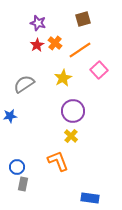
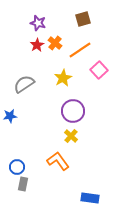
orange L-shape: rotated 15 degrees counterclockwise
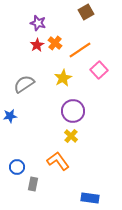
brown square: moved 3 px right, 7 px up; rotated 14 degrees counterclockwise
gray rectangle: moved 10 px right
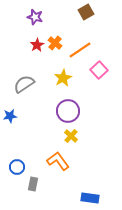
purple star: moved 3 px left, 6 px up
purple circle: moved 5 px left
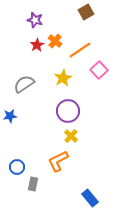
purple star: moved 3 px down
orange cross: moved 2 px up
orange L-shape: rotated 80 degrees counterclockwise
blue rectangle: rotated 42 degrees clockwise
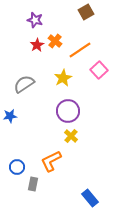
orange L-shape: moved 7 px left
